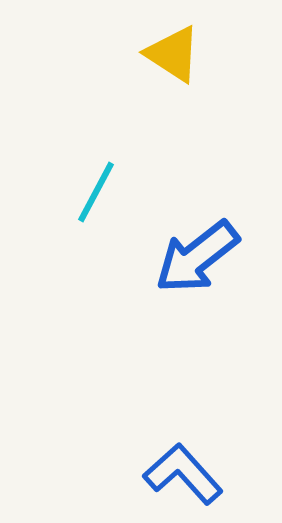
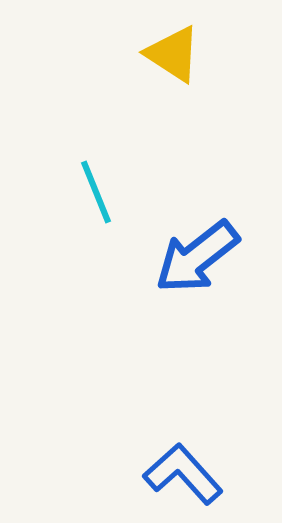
cyan line: rotated 50 degrees counterclockwise
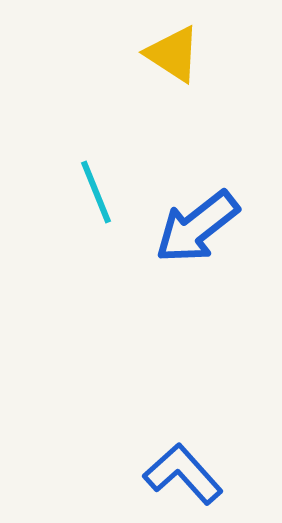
blue arrow: moved 30 px up
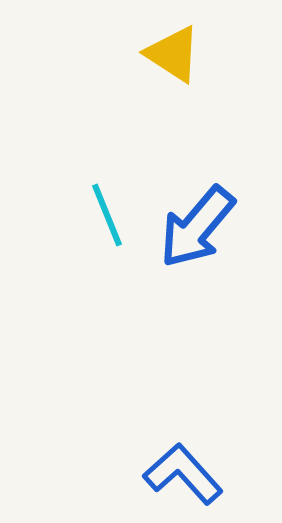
cyan line: moved 11 px right, 23 px down
blue arrow: rotated 12 degrees counterclockwise
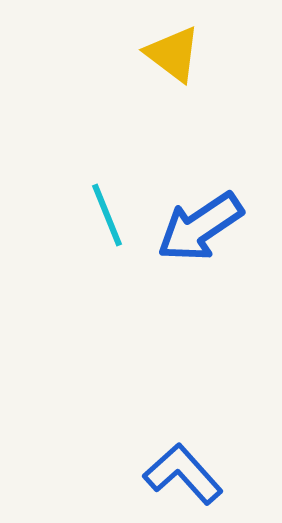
yellow triangle: rotated 4 degrees clockwise
blue arrow: moved 3 px right; rotated 16 degrees clockwise
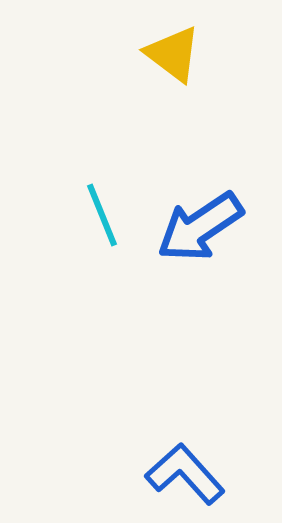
cyan line: moved 5 px left
blue L-shape: moved 2 px right
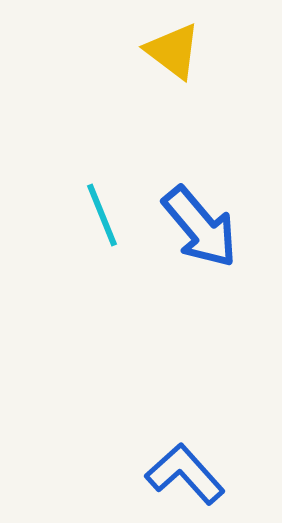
yellow triangle: moved 3 px up
blue arrow: rotated 96 degrees counterclockwise
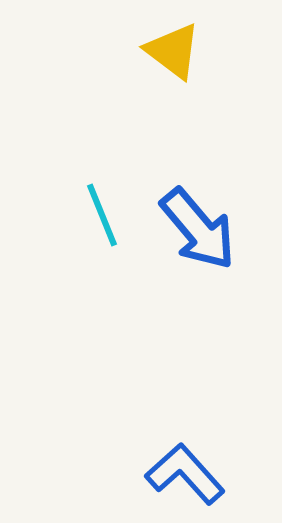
blue arrow: moved 2 px left, 2 px down
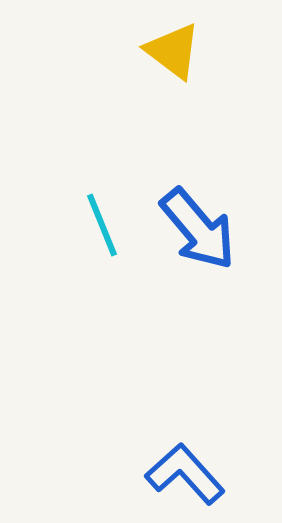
cyan line: moved 10 px down
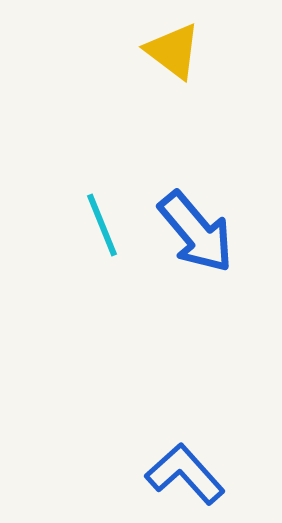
blue arrow: moved 2 px left, 3 px down
